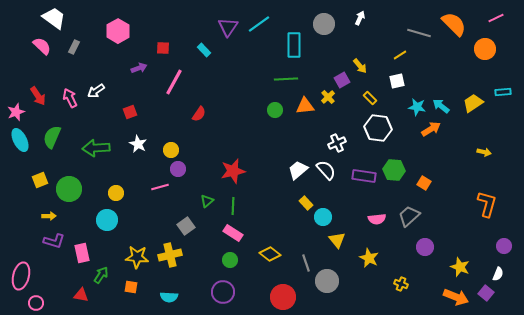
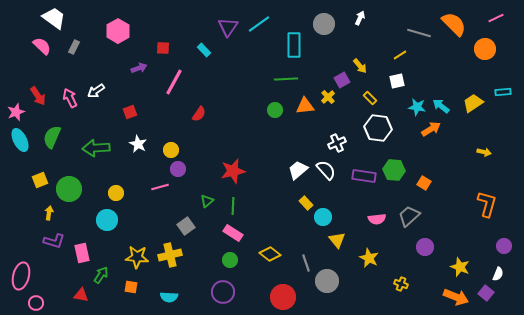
yellow arrow at (49, 216): moved 3 px up; rotated 80 degrees counterclockwise
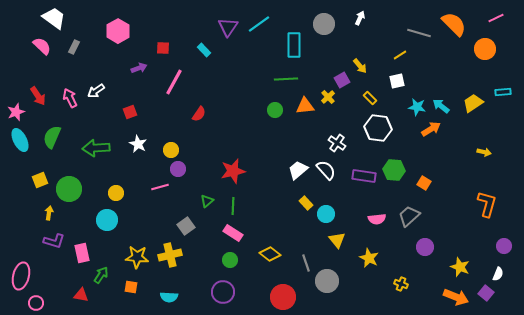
white cross at (337, 143): rotated 30 degrees counterclockwise
cyan circle at (323, 217): moved 3 px right, 3 px up
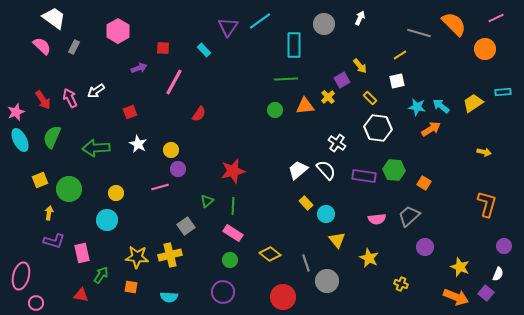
cyan line at (259, 24): moved 1 px right, 3 px up
red arrow at (38, 96): moved 5 px right, 4 px down
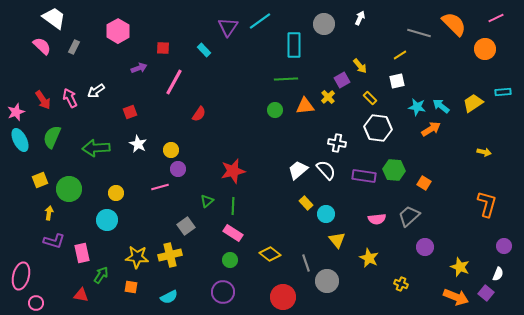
white cross at (337, 143): rotated 24 degrees counterclockwise
cyan semicircle at (169, 297): rotated 30 degrees counterclockwise
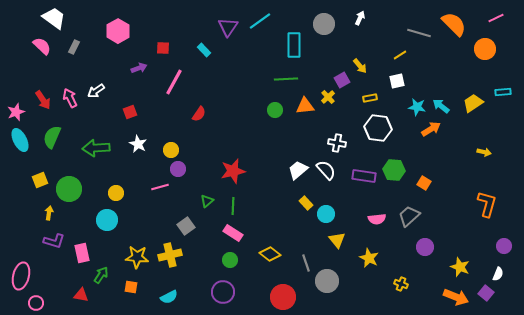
yellow rectangle at (370, 98): rotated 56 degrees counterclockwise
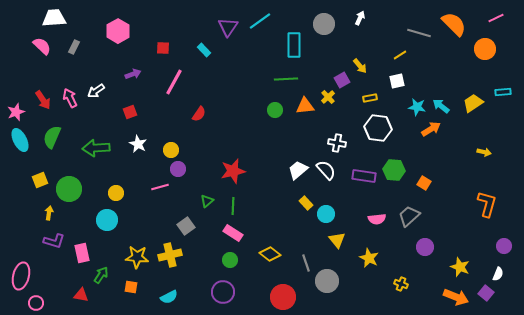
white trapezoid at (54, 18): rotated 40 degrees counterclockwise
purple arrow at (139, 68): moved 6 px left, 6 px down
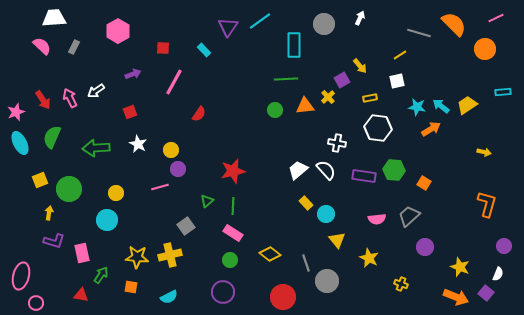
yellow trapezoid at (473, 103): moved 6 px left, 2 px down
cyan ellipse at (20, 140): moved 3 px down
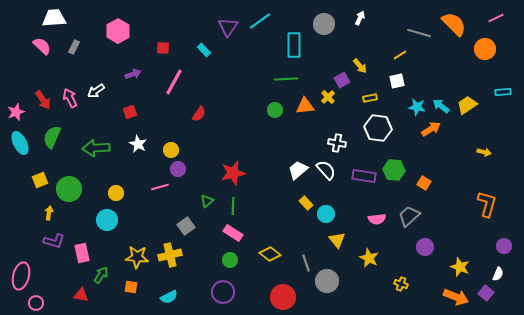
red star at (233, 171): moved 2 px down
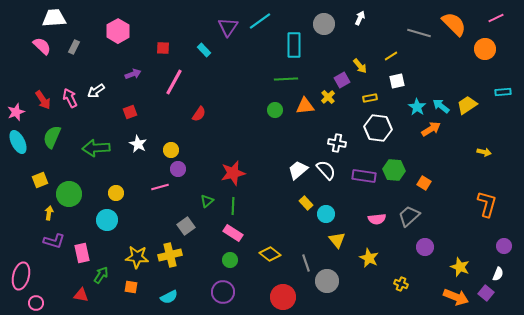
yellow line at (400, 55): moved 9 px left, 1 px down
cyan star at (417, 107): rotated 24 degrees clockwise
cyan ellipse at (20, 143): moved 2 px left, 1 px up
green circle at (69, 189): moved 5 px down
